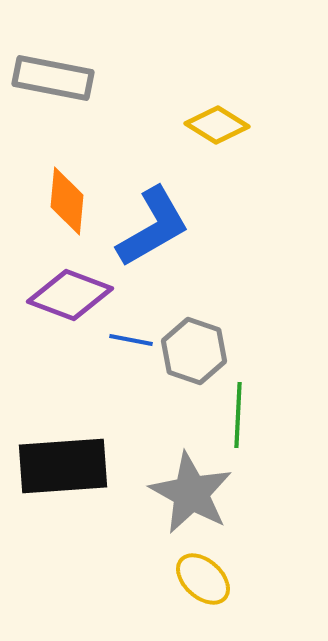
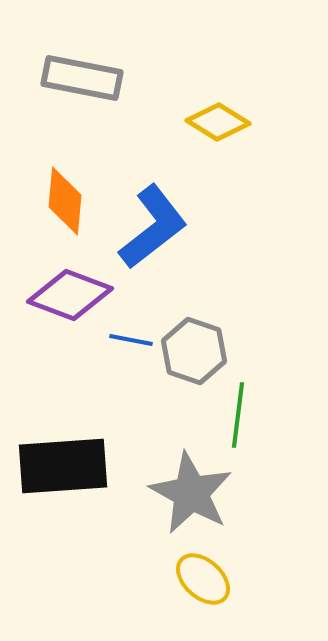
gray rectangle: moved 29 px right
yellow diamond: moved 1 px right, 3 px up
orange diamond: moved 2 px left
blue L-shape: rotated 8 degrees counterclockwise
green line: rotated 4 degrees clockwise
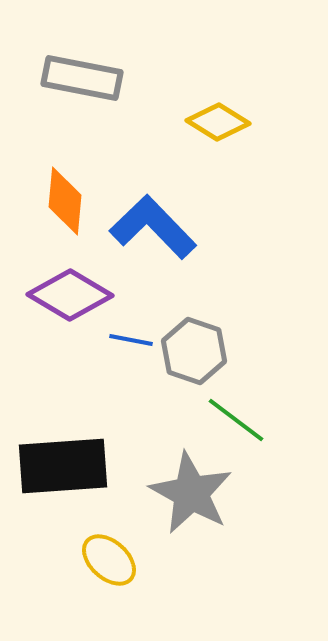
blue L-shape: rotated 96 degrees counterclockwise
purple diamond: rotated 10 degrees clockwise
green line: moved 2 px left, 5 px down; rotated 60 degrees counterclockwise
yellow ellipse: moved 94 px left, 19 px up
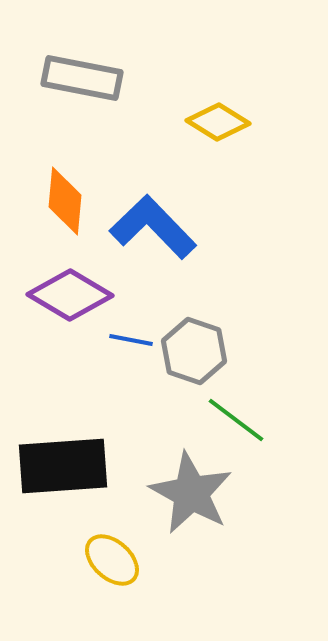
yellow ellipse: moved 3 px right
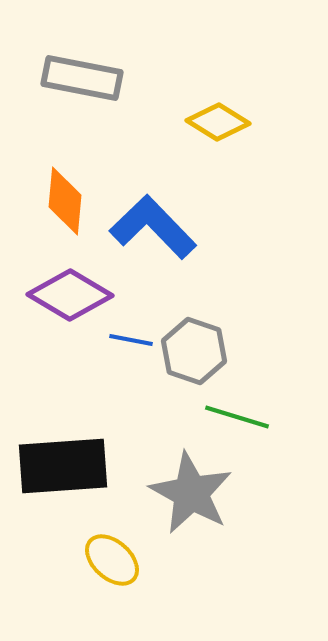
green line: moved 1 px right, 3 px up; rotated 20 degrees counterclockwise
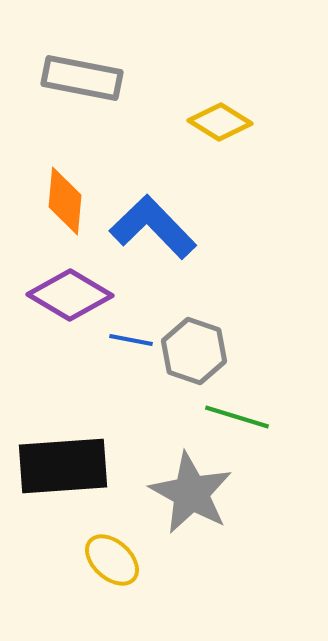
yellow diamond: moved 2 px right
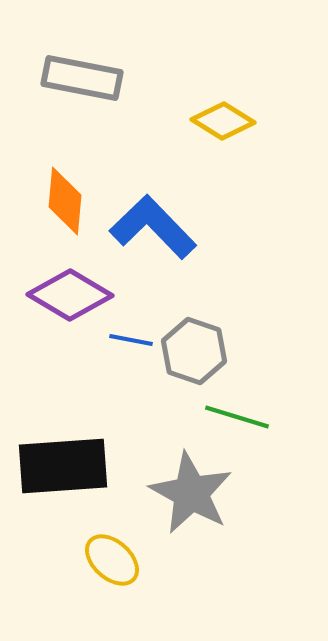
yellow diamond: moved 3 px right, 1 px up
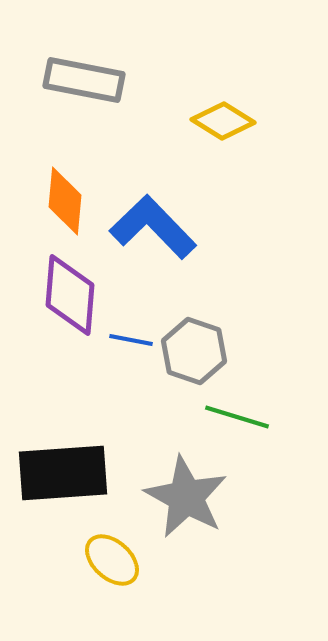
gray rectangle: moved 2 px right, 2 px down
purple diamond: rotated 64 degrees clockwise
black rectangle: moved 7 px down
gray star: moved 5 px left, 4 px down
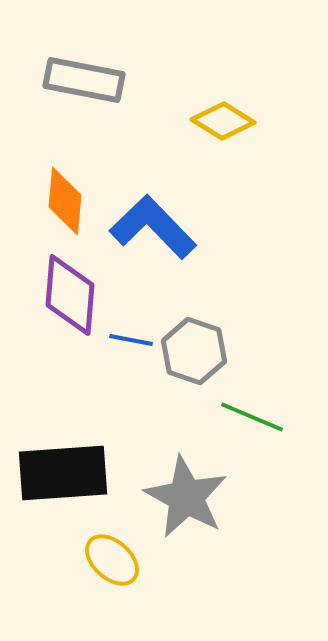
green line: moved 15 px right; rotated 6 degrees clockwise
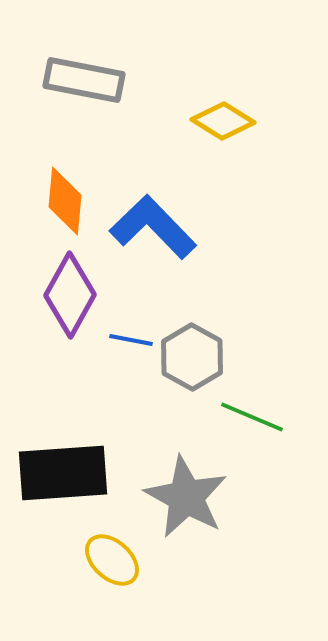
purple diamond: rotated 24 degrees clockwise
gray hexagon: moved 2 px left, 6 px down; rotated 10 degrees clockwise
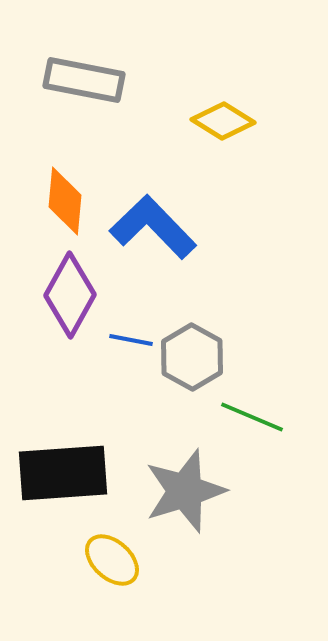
gray star: moved 1 px left, 6 px up; rotated 26 degrees clockwise
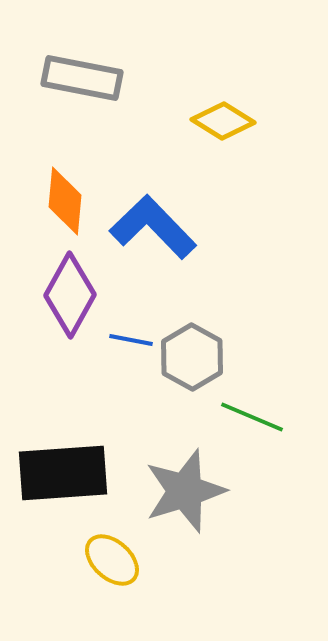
gray rectangle: moved 2 px left, 2 px up
